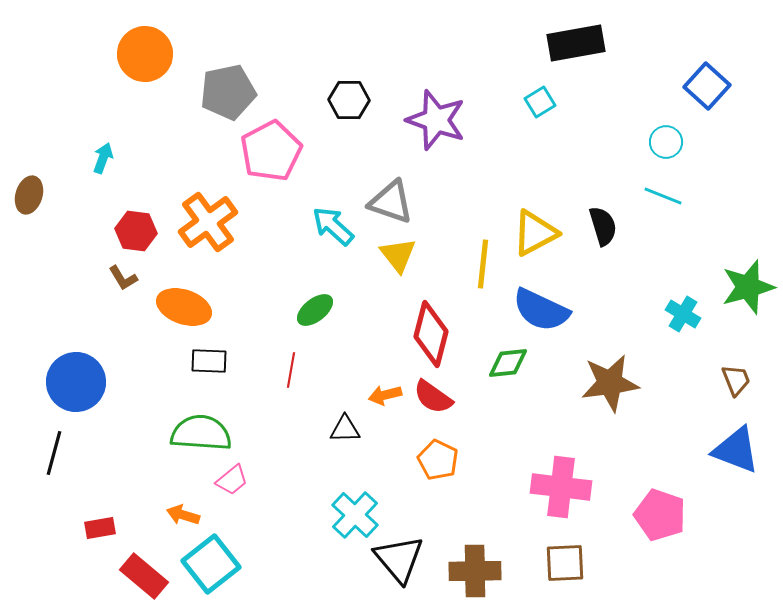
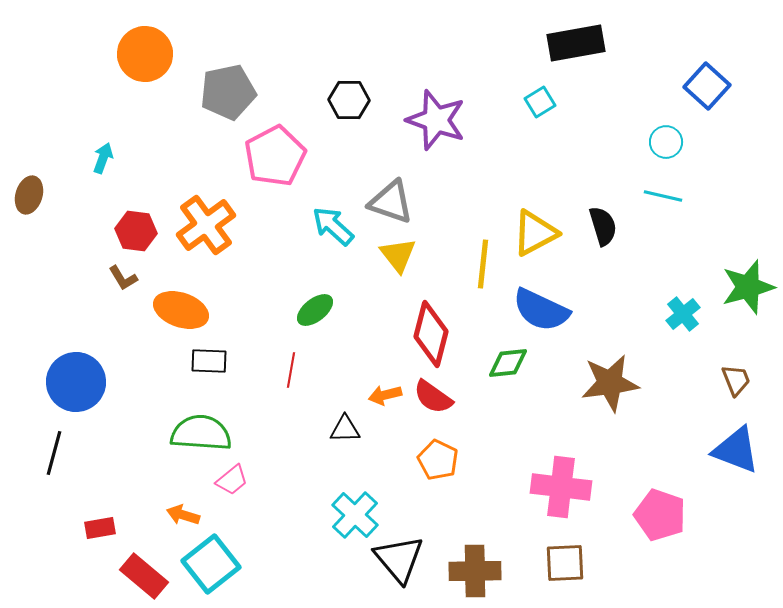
pink pentagon at (271, 151): moved 4 px right, 5 px down
cyan line at (663, 196): rotated 9 degrees counterclockwise
orange cross at (208, 222): moved 2 px left, 3 px down
orange ellipse at (184, 307): moved 3 px left, 3 px down
cyan cross at (683, 314): rotated 20 degrees clockwise
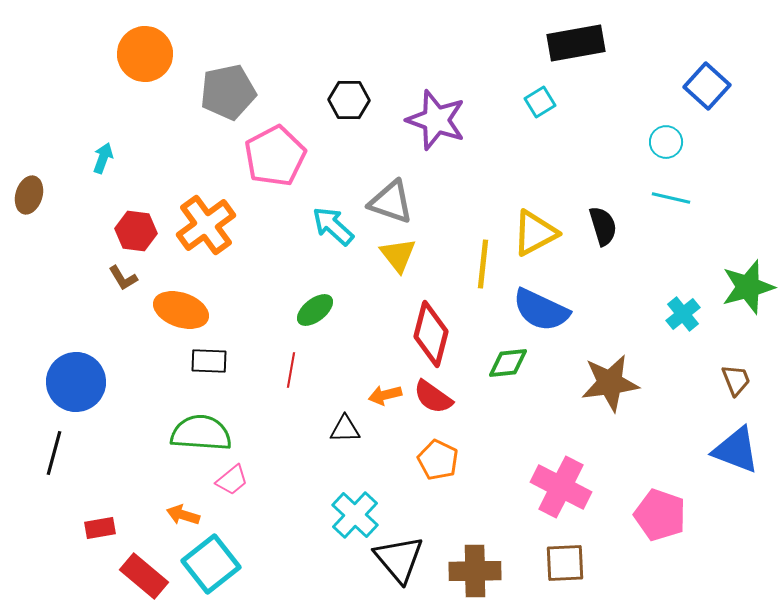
cyan line at (663, 196): moved 8 px right, 2 px down
pink cross at (561, 487): rotated 20 degrees clockwise
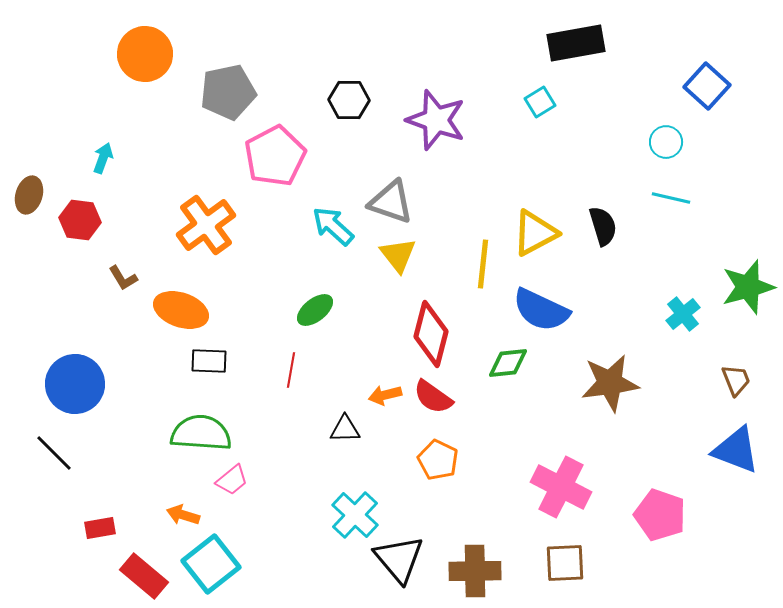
red hexagon at (136, 231): moved 56 px left, 11 px up
blue circle at (76, 382): moved 1 px left, 2 px down
black line at (54, 453): rotated 60 degrees counterclockwise
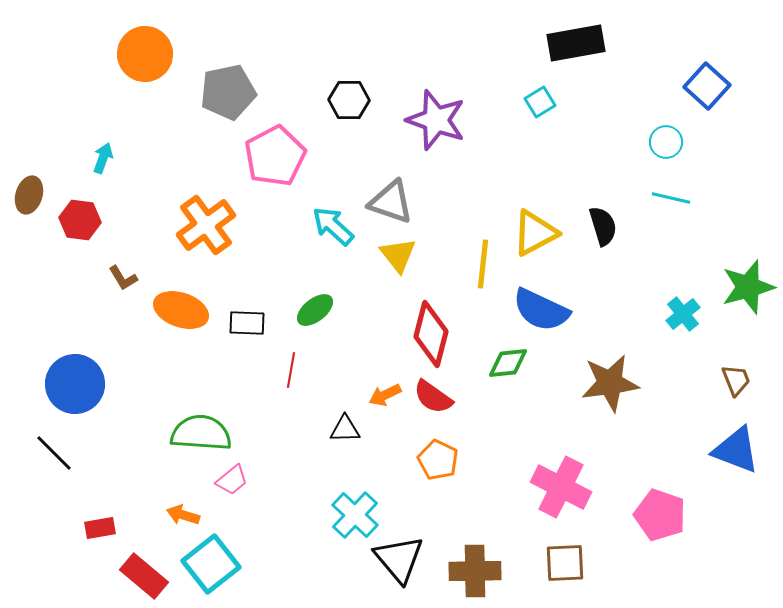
black rectangle at (209, 361): moved 38 px right, 38 px up
orange arrow at (385, 395): rotated 12 degrees counterclockwise
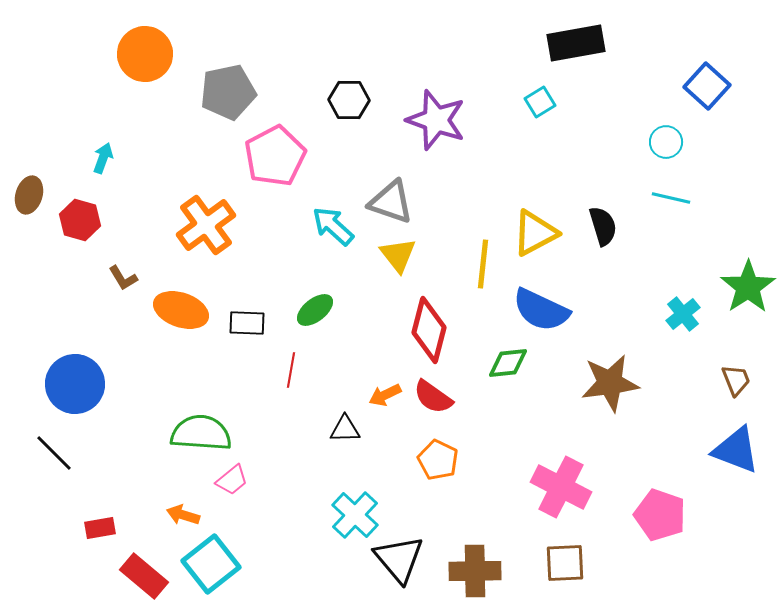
red hexagon at (80, 220): rotated 9 degrees clockwise
green star at (748, 287): rotated 18 degrees counterclockwise
red diamond at (431, 334): moved 2 px left, 4 px up
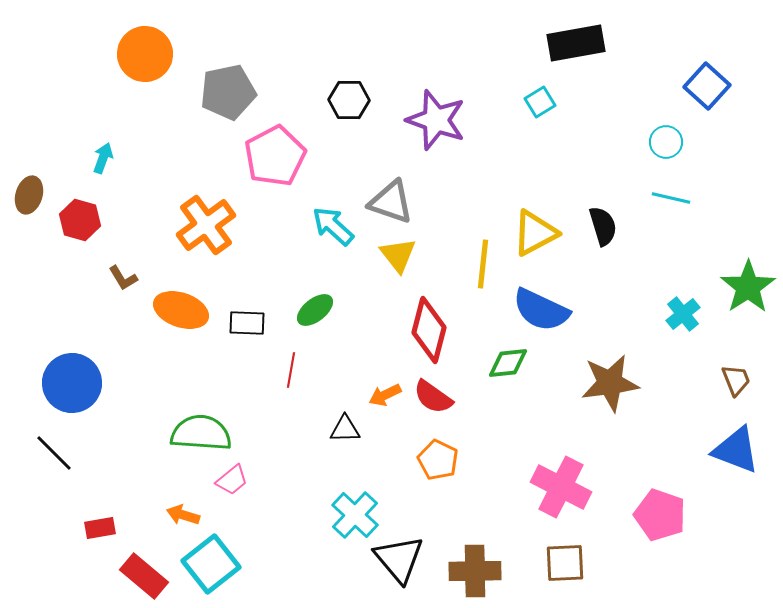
blue circle at (75, 384): moved 3 px left, 1 px up
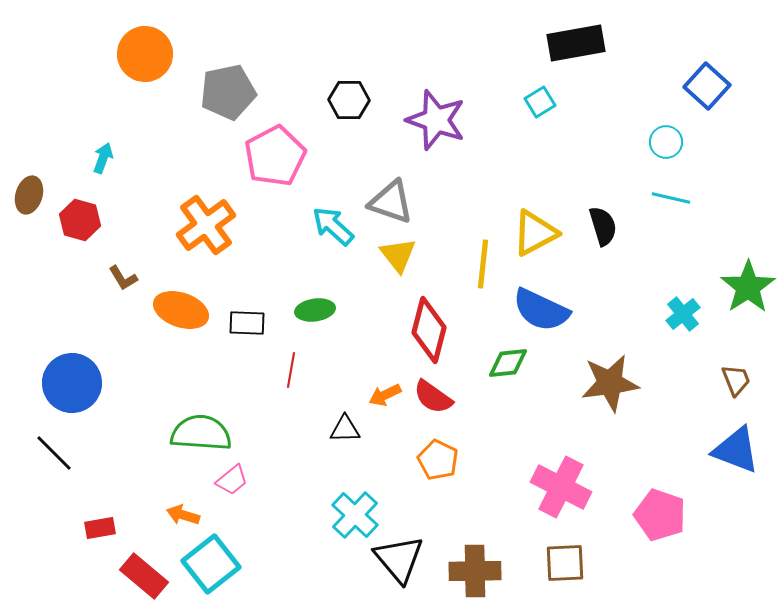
green ellipse at (315, 310): rotated 30 degrees clockwise
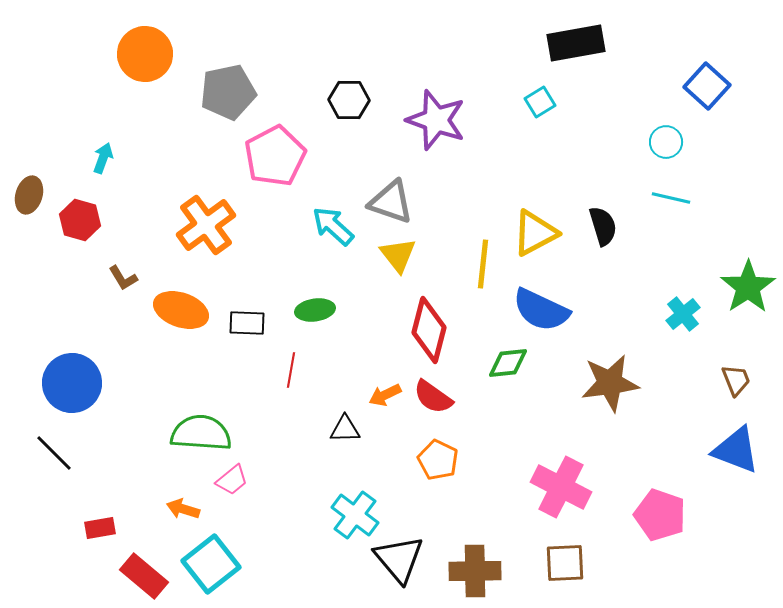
orange arrow at (183, 515): moved 6 px up
cyan cross at (355, 515): rotated 6 degrees counterclockwise
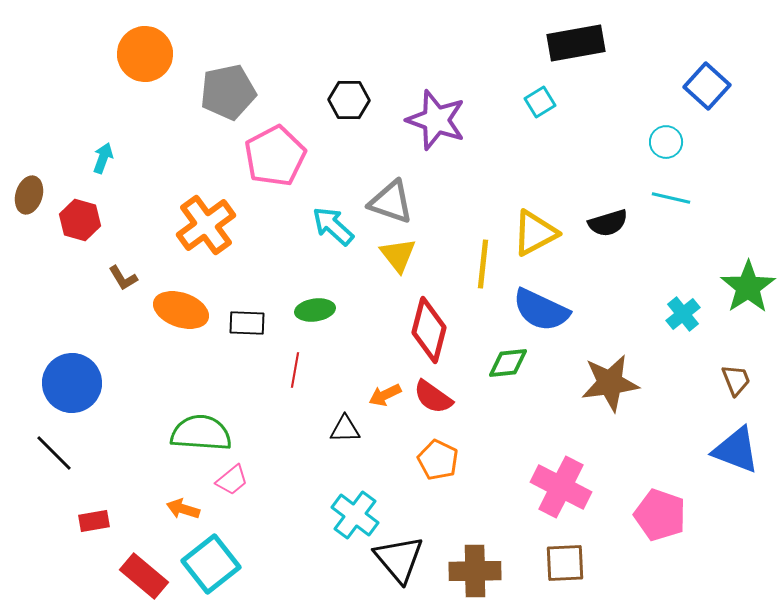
black semicircle at (603, 226): moved 5 px right, 3 px up; rotated 90 degrees clockwise
red line at (291, 370): moved 4 px right
red rectangle at (100, 528): moved 6 px left, 7 px up
